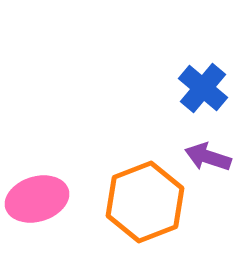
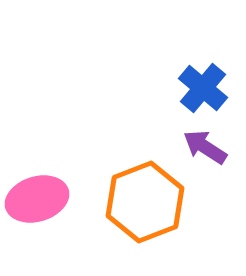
purple arrow: moved 3 px left, 10 px up; rotated 15 degrees clockwise
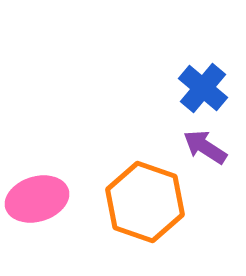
orange hexagon: rotated 20 degrees counterclockwise
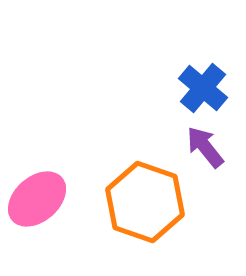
purple arrow: rotated 18 degrees clockwise
pink ellipse: rotated 24 degrees counterclockwise
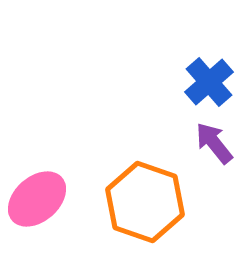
blue cross: moved 6 px right, 6 px up; rotated 9 degrees clockwise
purple arrow: moved 9 px right, 4 px up
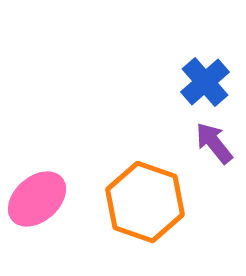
blue cross: moved 4 px left
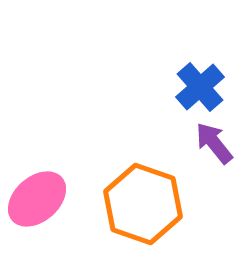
blue cross: moved 5 px left, 5 px down
orange hexagon: moved 2 px left, 2 px down
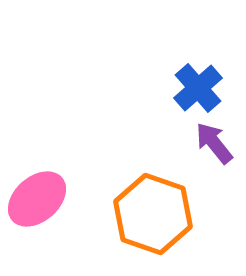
blue cross: moved 2 px left, 1 px down
orange hexagon: moved 10 px right, 10 px down
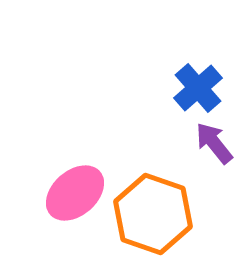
pink ellipse: moved 38 px right, 6 px up
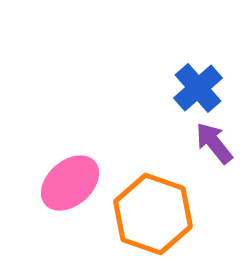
pink ellipse: moved 5 px left, 10 px up
